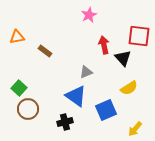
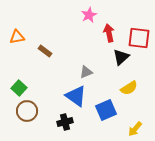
red square: moved 2 px down
red arrow: moved 5 px right, 12 px up
black triangle: moved 2 px left, 1 px up; rotated 30 degrees clockwise
brown circle: moved 1 px left, 2 px down
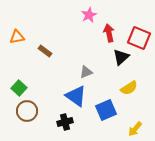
red square: rotated 15 degrees clockwise
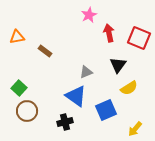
black triangle: moved 3 px left, 8 px down; rotated 12 degrees counterclockwise
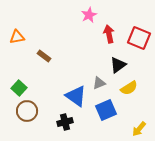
red arrow: moved 1 px down
brown rectangle: moved 1 px left, 5 px down
black triangle: rotated 18 degrees clockwise
gray triangle: moved 13 px right, 11 px down
yellow arrow: moved 4 px right
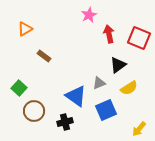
orange triangle: moved 8 px right, 8 px up; rotated 21 degrees counterclockwise
brown circle: moved 7 px right
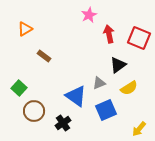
black cross: moved 2 px left, 1 px down; rotated 21 degrees counterclockwise
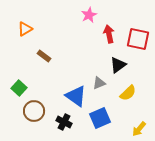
red square: moved 1 px left, 1 px down; rotated 10 degrees counterclockwise
yellow semicircle: moved 1 px left, 5 px down; rotated 12 degrees counterclockwise
blue square: moved 6 px left, 8 px down
black cross: moved 1 px right, 1 px up; rotated 28 degrees counterclockwise
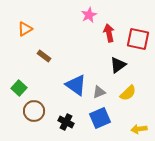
red arrow: moved 1 px up
gray triangle: moved 9 px down
blue triangle: moved 11 px up
black cross: moved 2 px right
yellow arrow: rotated 42 degrees clockwise
